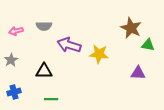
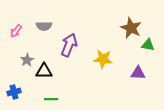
pink arrow: rotated 40 degrees counterclockwise
purple arrow: rotated 95 degrees clockwise
yellow star: moved 4 px right, 5 px down
gray star: moved 16 px right
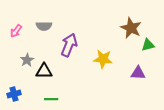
green triangle: rotated 24 degrees counterclockwise
blue cross: moved 2 px down
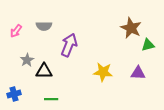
yellow star: moved 13 px down
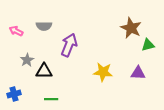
pink arrow: rotated 80 degrees clockwise
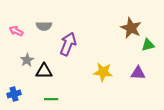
purple arrow: moved 1 px left, 1 px up
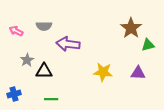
brown star: rotated 10 degrees clockwise
purple arrow: rotated 105 degrees counterclockwise
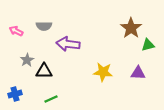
blue cross: moved 1 px right
green line: rotated 24 degrees counterclockwise
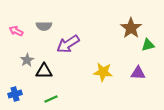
purple arrow: rotated 40 degrees counterclockwise
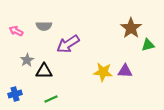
purple triangle: moved 13 px left, 2 px up
